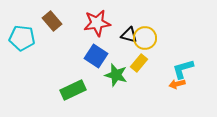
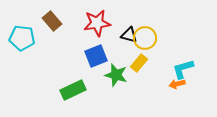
blue square: rotated 35 degrees clockwise
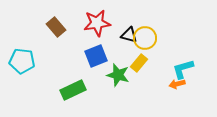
brown rectangle: moved 4 px right, 6 px down
cyan pentagon: moved 23 px down
green star: moved 2 px right
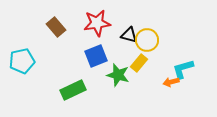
yellow circle: moved 2 px right, 2 px down
cyan pentagon: rotated 20 degrees counterclockwise
orange arrow: moved 6 px left, 2 px up
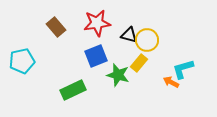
orange arrow: rotated 42 degrees clockwise
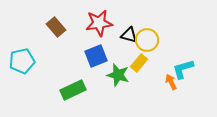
red star: moved 2 px right
orange arrow: rotated 35 degrees clockwise
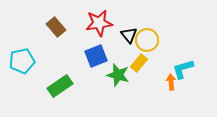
black triangle: rotated 36 degrees clockwise
orange arrow: rotated 21 degrees clockwise
green rectangle: moved 13 px left, 4 px up; rotated 10 degrees counterclockwise
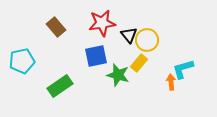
red star: moved 3 px right
blue square: rotated 10 degrees clockwise
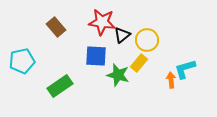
red star: moved 1 px up; rotated 16 degrees clockwise
black triangle: moved 7 px left; rotated 30 degrees clockwise
blue square: rotated 15 degrees clockwise
cyan L-shape: moved 2 px right
orange arrow: moved 2 px up
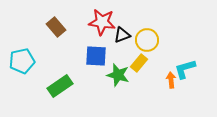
black triangle: rotated 18 degrees clockwise
